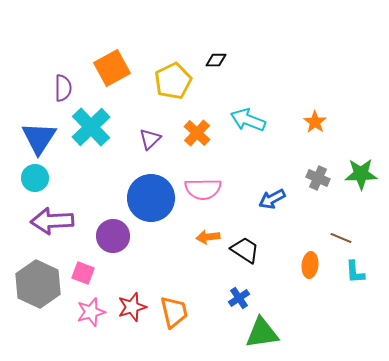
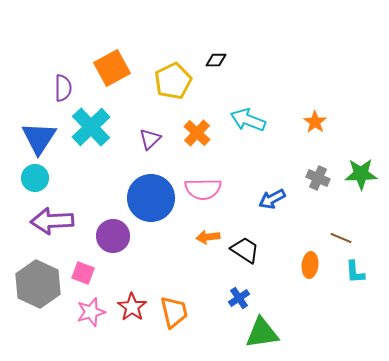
red star: rotated 20 degrees counterclockwise
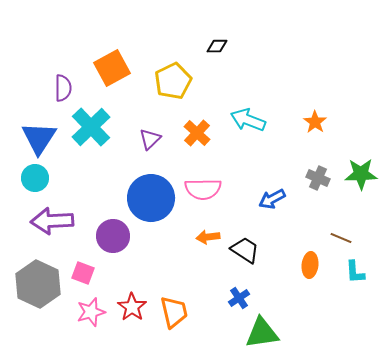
black diamond: moved 1 px right, 14 px up
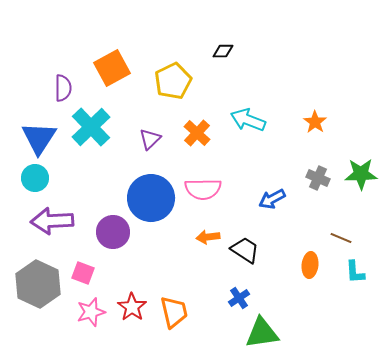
black diamond: moved 6 px right, 5 px down
purple circle: moved 4 px up
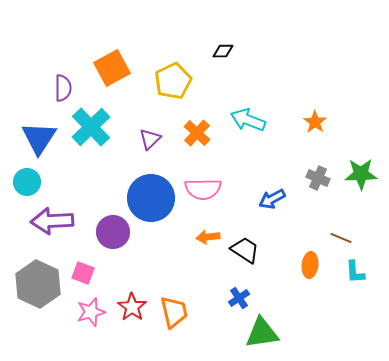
cyan circle: moved 8 px left, 4 px down
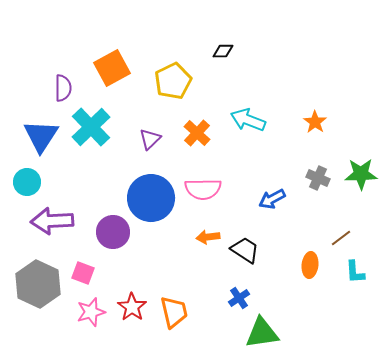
blue triangle: moved 2 px right, 2 px up
brown line: rotated 60 degrees counterclockwise
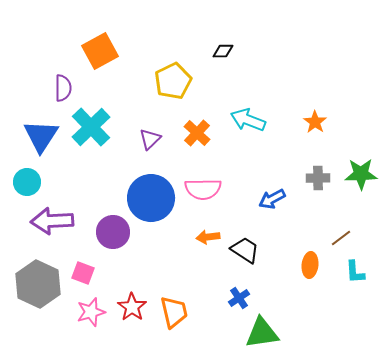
orange square: moved 12 px left, 17 px up
gray cross: rotated 25 degrees counterclockwise
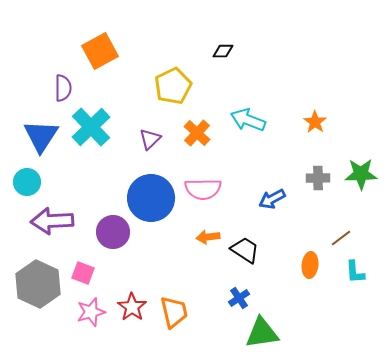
yellow pentagon: moved 5 px down
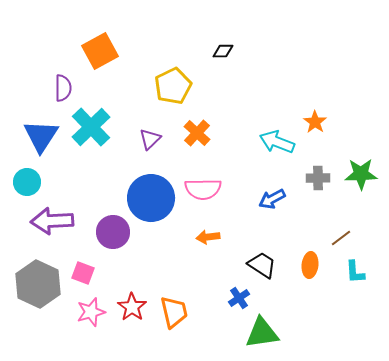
cyan arrow: moved 29 px right, 22 px down
black trapezoid: moved 17 px right, 15 px down
